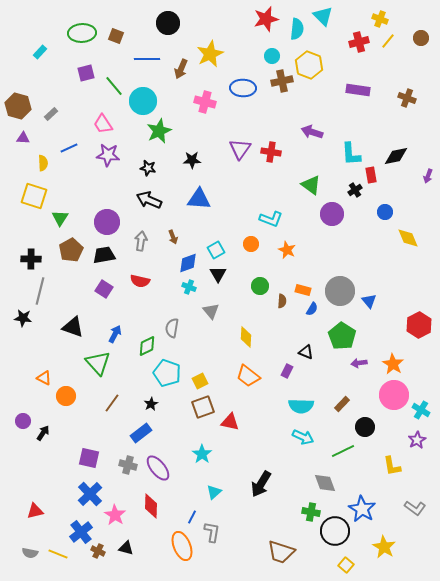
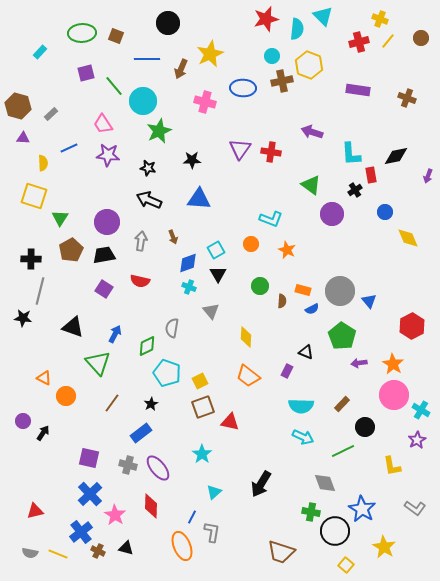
blue semicircle at (312, 309): rotated 32 degrees clockwise
red hexagon at (419, 325): moved 7 px left, 1 px down
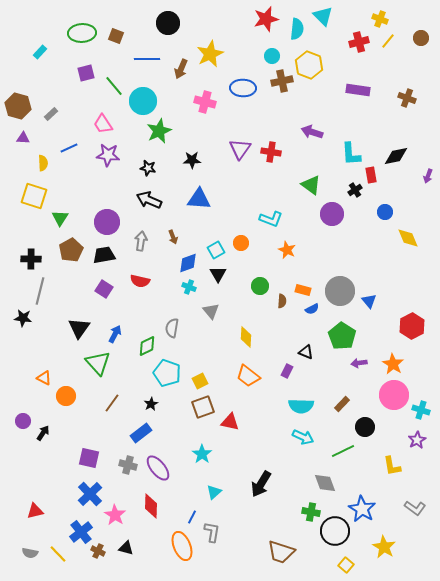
orange circle at (251, 244): moved 10 px left, 1 px up
black triangle at (73, 327): moved 6 px right, 1 px down; rotated 45 degrees clockwise
cyan cross at (421, 410): rotated 12 degrees counterclockwise
yellow line at (58, 554): rotated 24 degrees clockwise
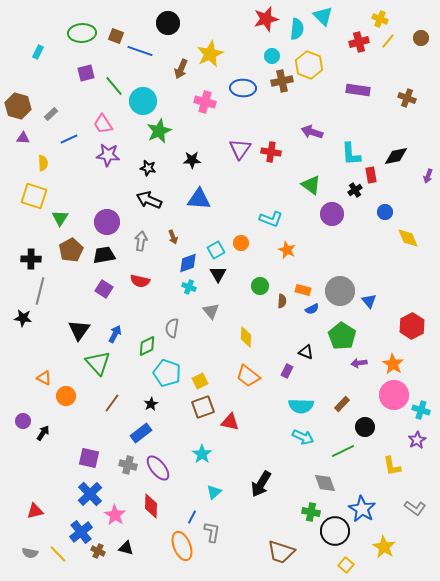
cyan rectangle at (40, 52): moved 2 px left; rotated 16 degrees counterclockwise
blue line at (147, 59): moved 7 px left, 8 px up; rotated 20 degrees clockwise
blue line at (69, 148): moved 9 px up
black triangle at (79, 328): moved 2 px down
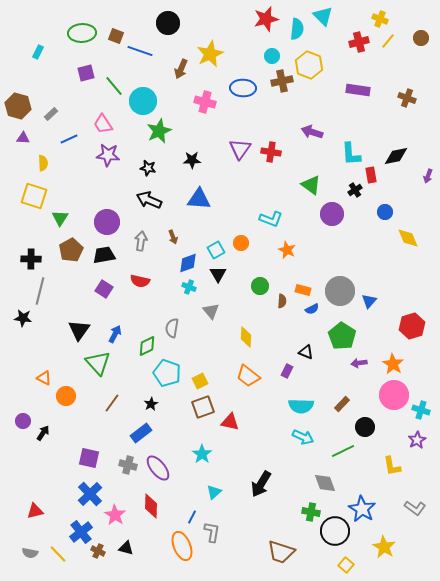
blue triangle at (369, 301): rotated 21 degrees clockwise
red hexagon at (412, 326): rotated 10 degrees clockwise
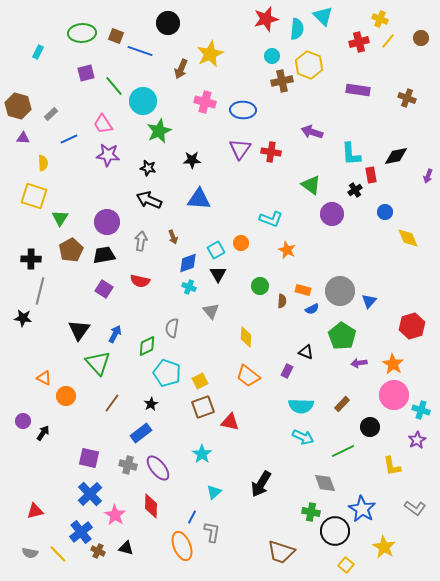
blue ellipse at (243, 88): moved 22 px down
black circle at (365, 427): moved 5 px right
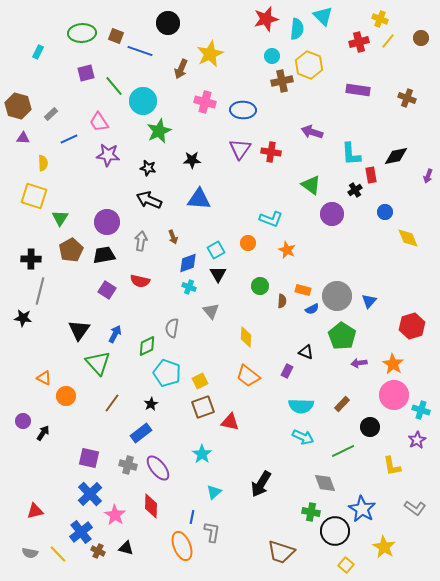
pink trapezoid at (103, 124): moved 4 px left, 2 px up
orange circle at (241, 243): moved 7 px right
purple square at (104, 289): moved 3 px right, 1 px down
gray circle at (340, 291): moved 3 px left, 5 px down
blue line at (192, 517): rotated 16 degrees counterclockwise
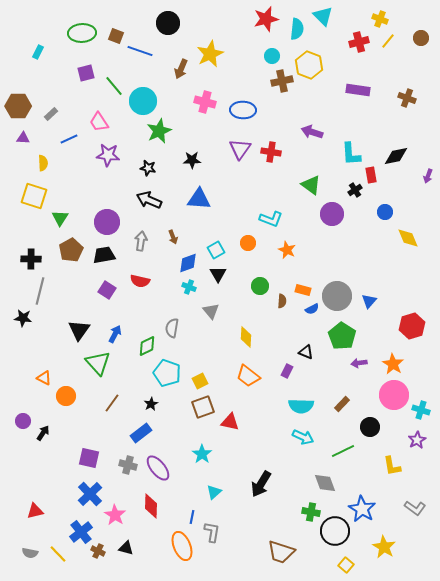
brown hexagon at (18, 106): rotated 15 degrees counterclockwise
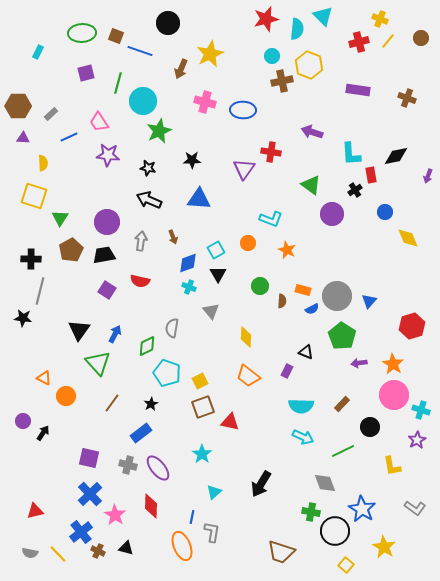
green line at (114, 86): moved 4 px right, 3 px up; rotated 55 degrees clockwise
blue line at (69, 139): moved 2 px up
purple triangle at (240, 149): moved 4 px right, 20 px down
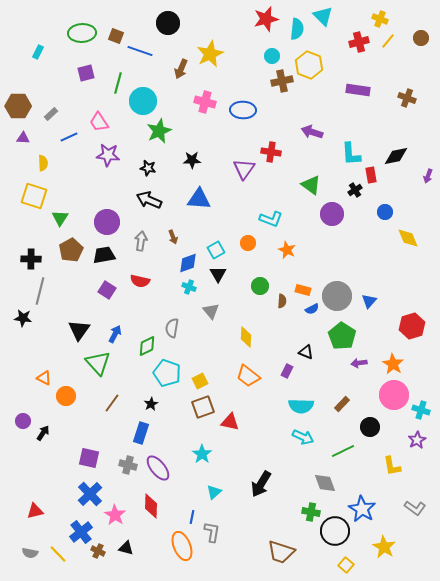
blue rectangle at (141, 433): rotated 35 degrees counterclockwise
